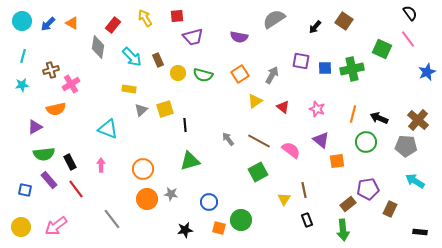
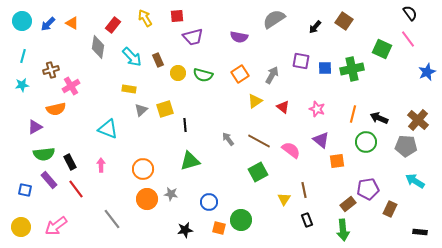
pink cross at (71, 84): moved 2 px down
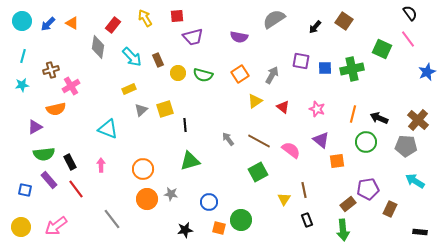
yellow rectangle at (129, 89): rotated 32 degrees counterclockwise
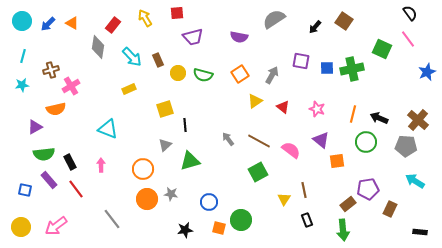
red square at (177, 16): moved 3 px up
blue square at (325, 68): moved 2 px right
gray triangle at (141, 110): moved 24 px right, 35 px down
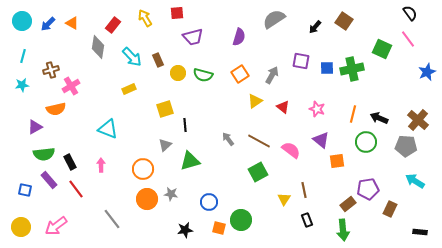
purple semicircle at (239, 37): rotated 84 degrees counterclockwise
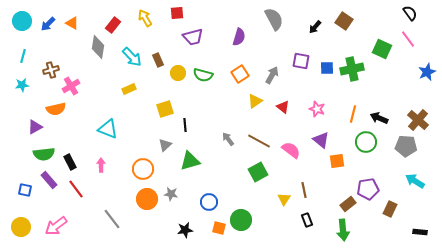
gray semicircle at (274, 19): rotated 95 degrees clockwise
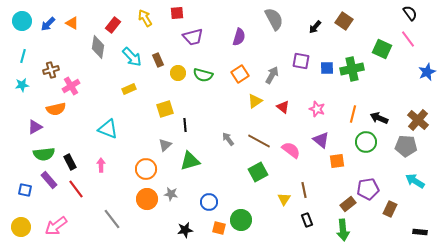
orange circle at (143, 169): moved 3 px right
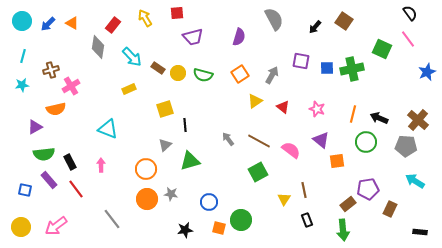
brown rectangle at (158, 60): moved 8 px down; rotated 32 degrees counterclockwise
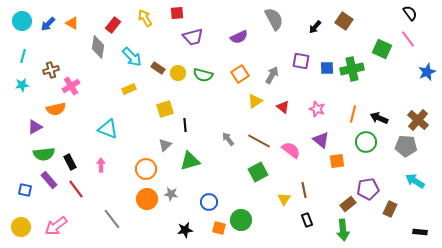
purple semicircle at (239, 37): rotated 48 degrees clockwise
